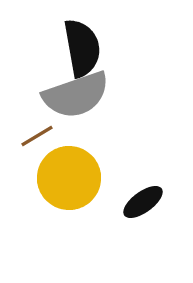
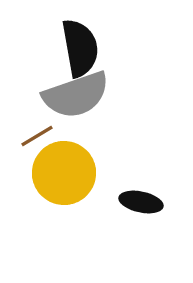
black semicircle: moved 2 px left
yellow circle: moved 5 px left, 5 px up
black ellipse: moved 2 px left; rotated 48 degrees clockwise
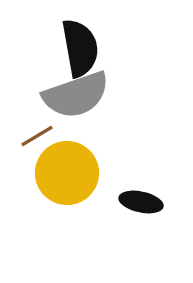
yellow circle: moved 3 px right
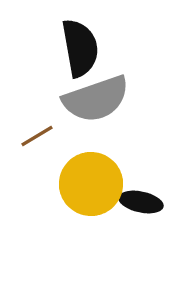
gray semicircle: moved 20 px right, 4 px down
yellow circle: moved 24 px right, 11 px down
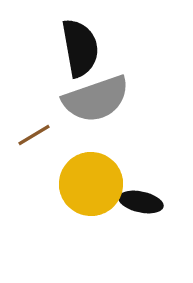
brown line: moved 3 px left, 1 px up
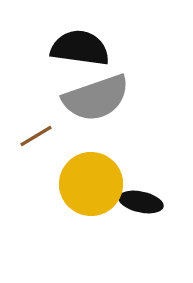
black semicircle: rotated 72 degrees counterclockwise
gray semicircle: moved 1 px up
brown line: moved 2 px right, 1 px down
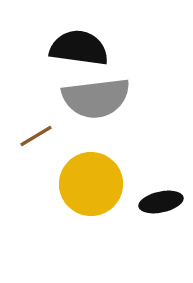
black semicircle: moved 1 px left
gray semicircle: rotated 12 degrees clockwise
black ellipse: moved 20 px right; rotated 24 degrees counterclockwise
